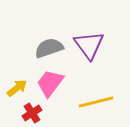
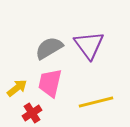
gray semicircle: rotated 12 degrees counterclockwise
pink trapezoid: rotated 24 degrees counterclockwise
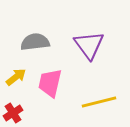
gray semicircle: moved 14 px left, 6 px up; rotated 24 degrees clockwise
yellow arrow: moved 1 px left, 11 px up
yellow line: moved 3 px right
red cross: moved 19 px left
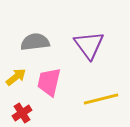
pink trapezoid: moved 1 px left, 1 px up
yellow line: moved 2 px right, 3 px up
red cross: moved 9 px right
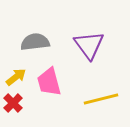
pink trapezoid: rotated 28 degrees counterclockwise
red cross: moved 9 px left, 10 px up; rotated 12 degrees counterclockwise
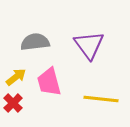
yellow line: rotated 20 degrees clockwise
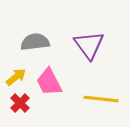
pink trapezoid: rotated 12 degrees counterclockwise
red cross: moved 7 px right
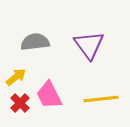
pink trapezoid: moved 13 px down
yellow line: rotated 12 degrees counterclockwise
